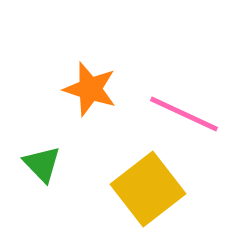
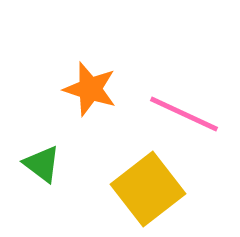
green triangle: rotated 9 degrees counterclockwise
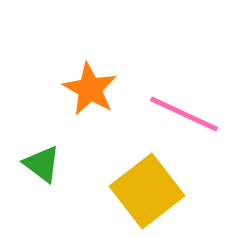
orange star: rotated 12 degrees clockwise
yellow square: moved 1 px left, 2 px down
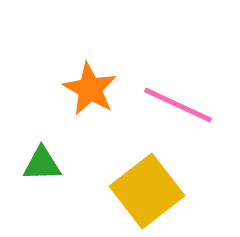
pink line: moved 6 px left, 9 px up
green triangle: rotated 39 degrees counterclockwise
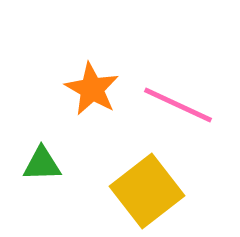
orange star: moved 2 px right
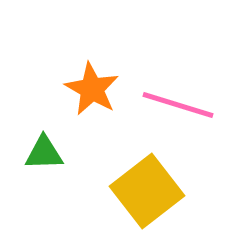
pink line: rotated 8 degrees counterclockwise
green triangle: moved 2 px right, 11 px up
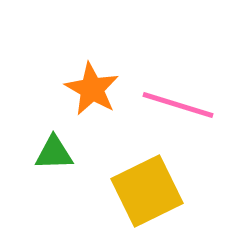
green triangle: moved 10 px right
yellow square: rotated 12 degrees clockwise
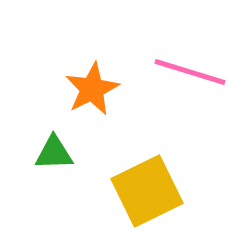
orange star: rotated 16 degrees clockwise
pink line: moved 12 px right, 33 px up
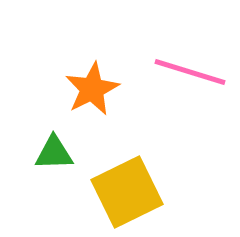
yellow square: moved 20 px left, 1 px down
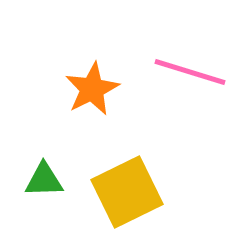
green triangle: moved 10 px left, 27 px down
